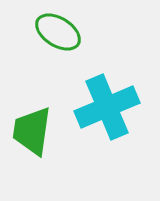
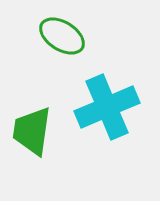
green ellipse: moved 4 px right, 4 px down
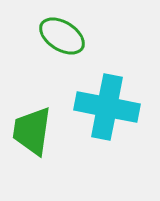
cyan cross: rotated 34 degrees clockwise
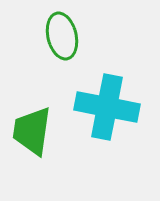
green ellipse: rotated 45 degrees clockwise
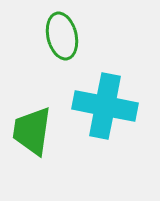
cyan cross: moved 2 px left, 1 px up
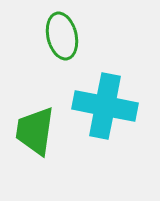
green trapezoid: moved 3 px right
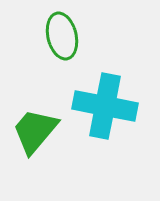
green trapezoid: rotated 32 degrees clockwise
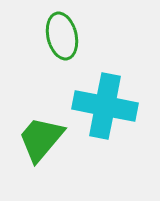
green trapezoid: moved 6 px right, 8 px down
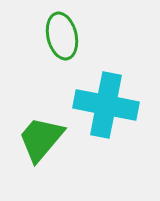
cyan cross: moved 1 px right, 1 px up
